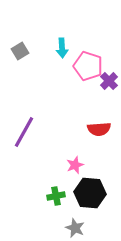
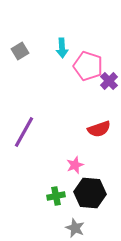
red semicircle: rotated 15 degrees counterclockwise
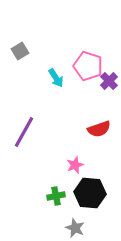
cyan arrow: moved 6 px left, 30 px down; rotated 30 degrees counterclockwise
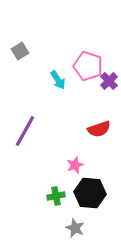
cyan arrow: moved 2 px right, 2 px down
purple line: moved 1 px right, 1 px up
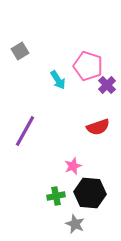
purple cross: moved 2 px left, 4 px down
red semicircle: moved 1 px left, 2 px up
pink star: moved 2 px left, 1 px down
gray star: moved 4 px up
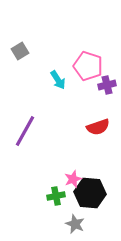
purple cross: rotated 30 degrees clockwise
pink star: moved 13 px down
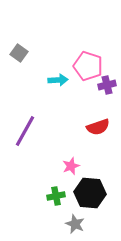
gray square: moved 1 px left, 2 px down; rotated 24 degrees counterclockwise
cyan arrow: rotated 60 degrees counterclockwise
pink star: moved 2 px left, 13 px up
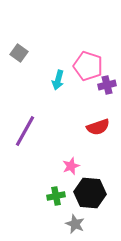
cyan arrow: rotated 108 degrees clockwise
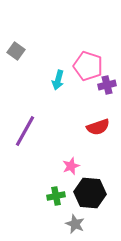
gray square: moved 3 px left, 2 px up
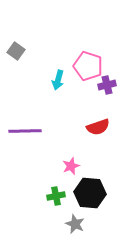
purple line: rotated 60 degrees clockwise
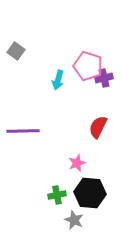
purple cross: moved 3 px left, 7 px up
red semicircle: rotated 135 degrees clockwise
purple line: moved 2 px left
pink star: moved 6 px right, 3 px up
green cross: moved 1 px right, 1 px up
gray star: moved 1 px left, 4 px up
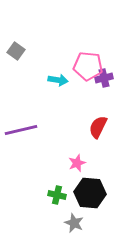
pink pentagon: rotated 12 degrees counterclockwise
cyan arrow: rotated 96 degrees counterclockwise
purple line: moved 2 px left, 1 px up; rotated 12 degrees counterclockwise
green cross: rotated 24 degrees clockwise
gray star: moved 3 px down
